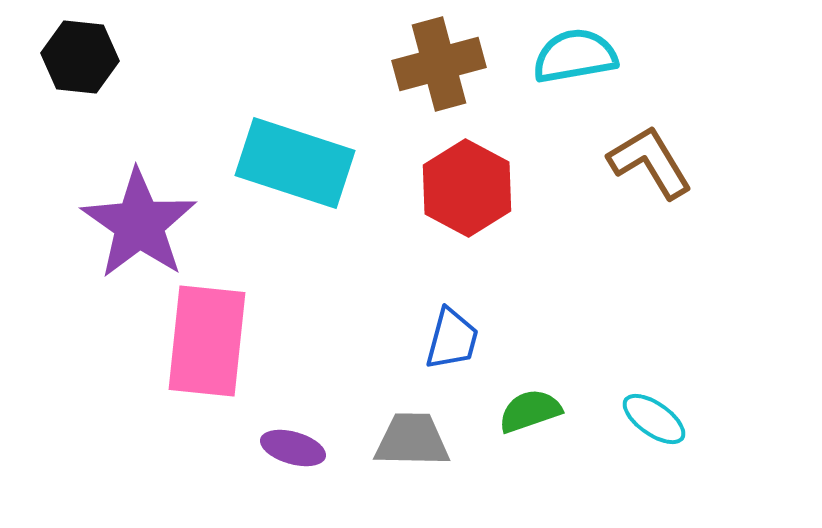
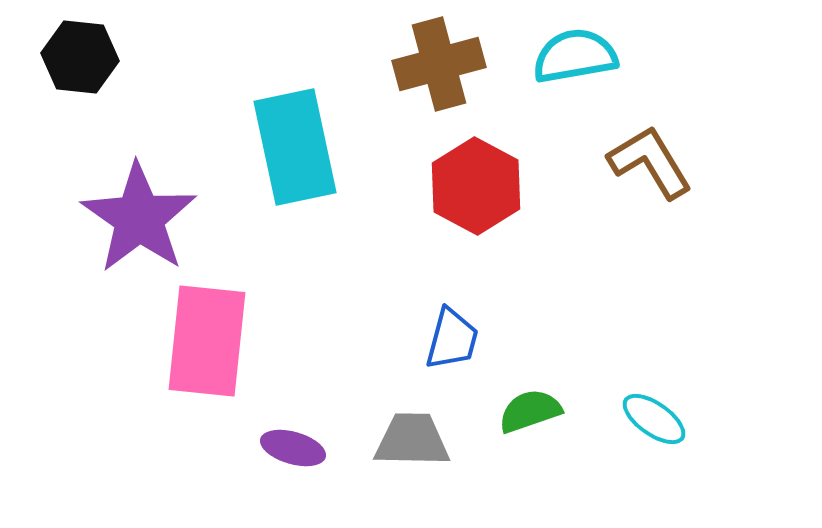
cyan rectangle: moved 16 px up; rotated 60 degrees clockwise
red hexagon: moved 9 px right, 2 px up
purple star: moved 6 px up
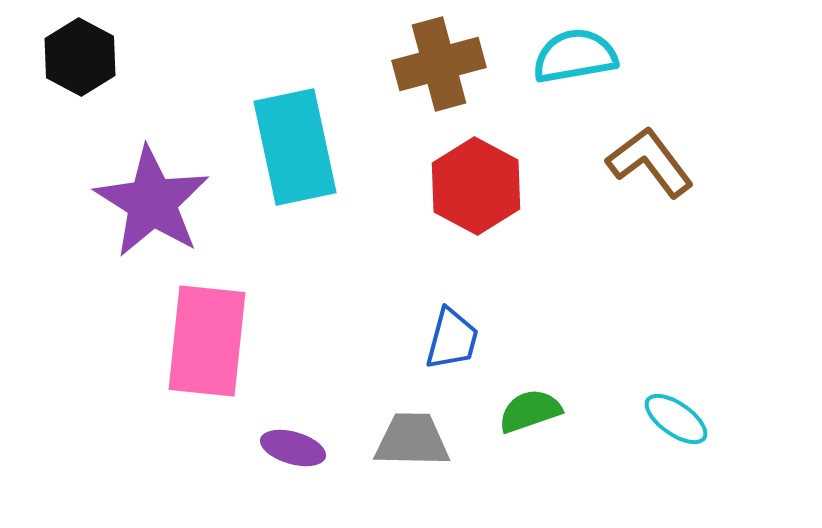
black hexagon: rotated 22 degrees clockwise
brown L-shape: rotated 6 degrees counterclockwise
purple star: moved 13 px right, 16 px up; rotated 3 degrees counterclockwise
cyan ellipse: moved 22 px right
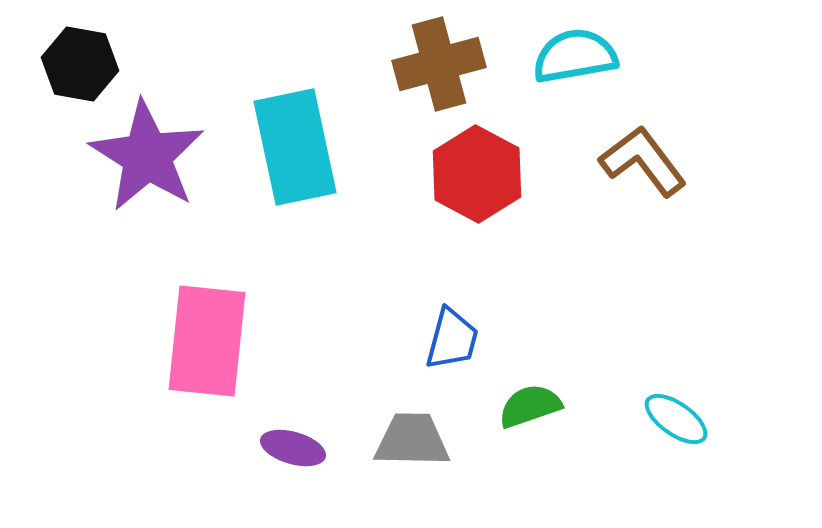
black hexagon: moved 7 px down; rotated 18 degrees counterclockwise
brown L-shape: moved 7 px left, 1 px up
red hexagon: moved 1 px right, 12 px up
purple star: moved 5 px left, 46 px up
green semicircle: moved 5 px up
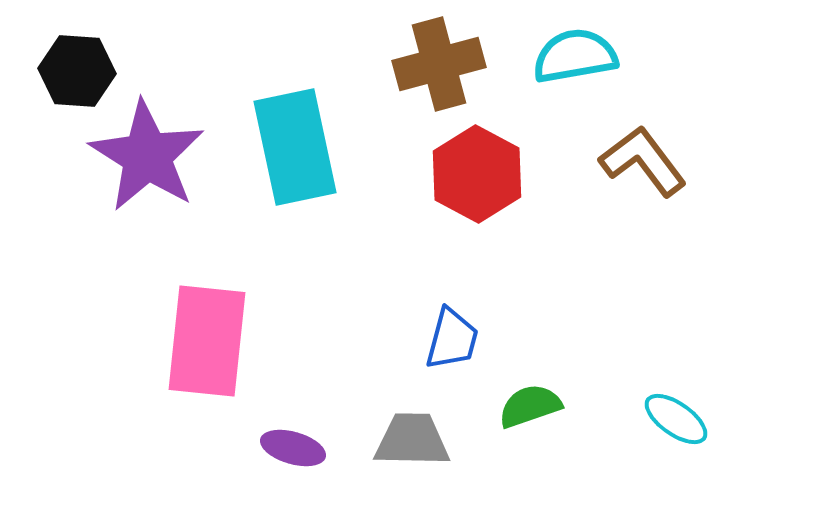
black hexagon: moved 3 px left, 7 px down; rotated 6 degrees counterclockwise
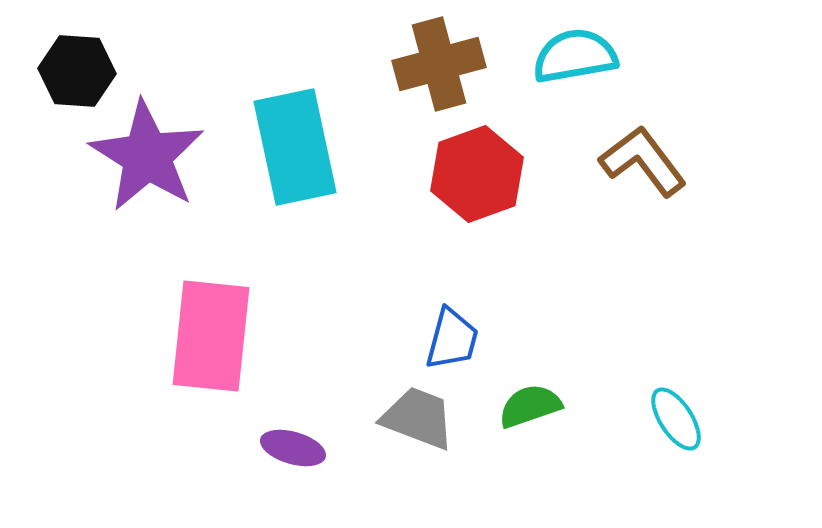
red hexagon: rotated 12 degrees clockwise
pink rectangle: moved 4 px right, 5 px up
cyan ellipse: rotated 22 degrees clockwise
gray trapezoid: moved 6 px right, 22 px up; rotated 20 degrees clockwise
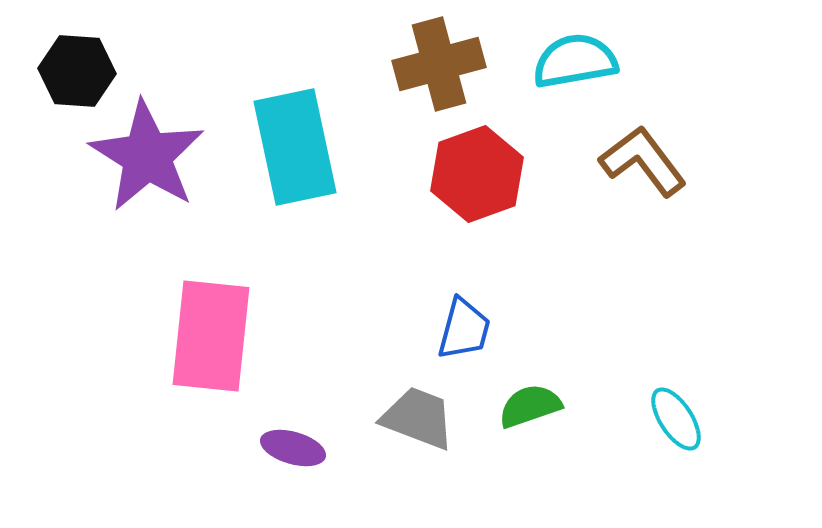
cyan semicircle: moved 5 px down
blue trapezoid: moved 12 px right, 10 px up
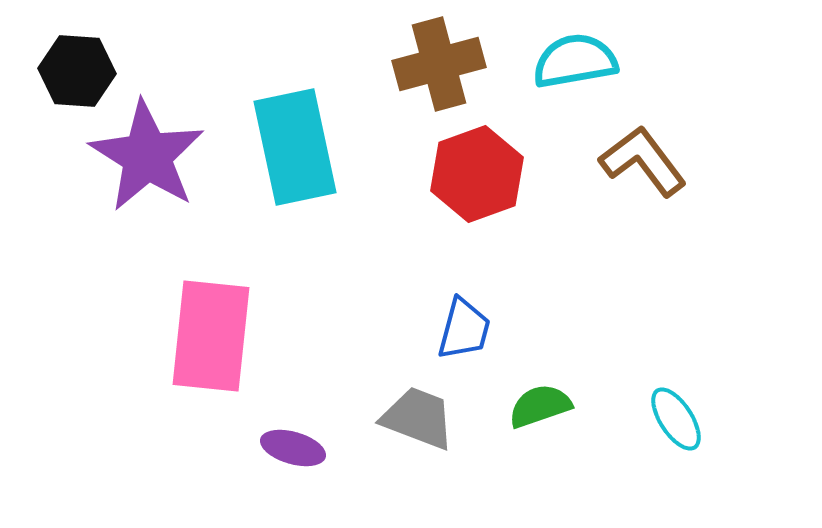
green semicircle: moved 10 px right
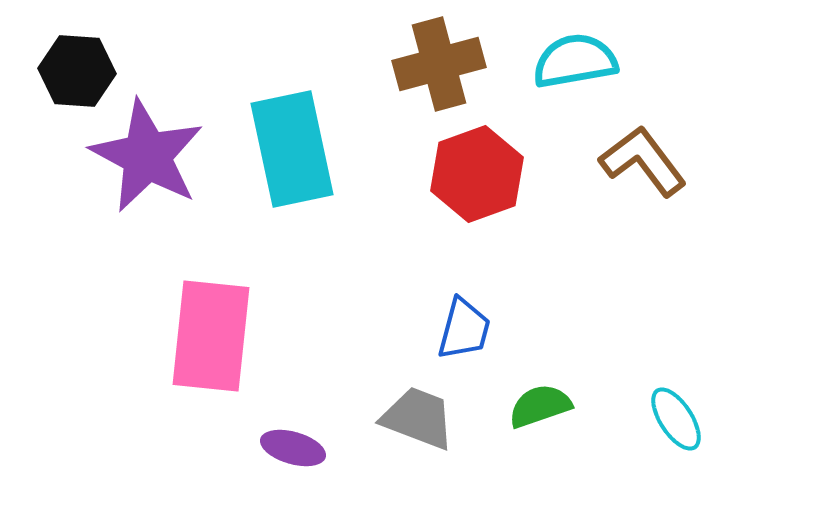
cyan rectangle: moved 3 px left, 2 px down
purple star: rotated 4 degrees counterclockwise
